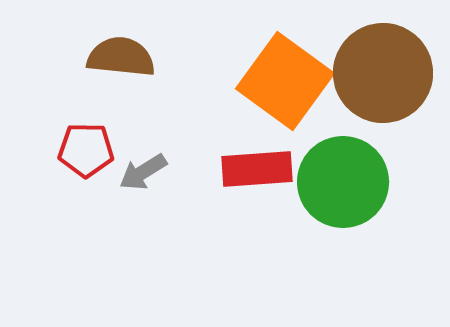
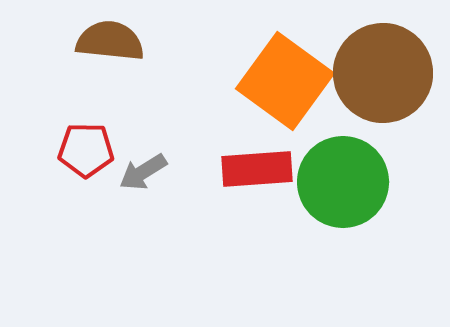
brown semicircle: moved 11 px left, 16 px up
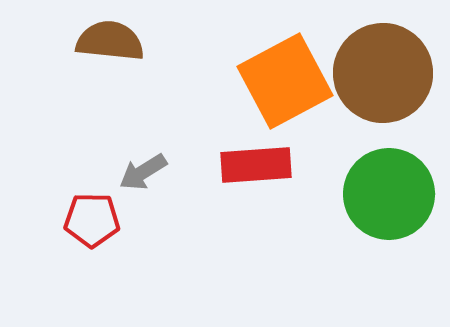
orange square: rotated 26 degrees clockwise
red pentagon: moved 6 px right, 70 px down
red rectangle: moved 1 px left, 4 px up
green circle: moved 46 px right, 12 px down
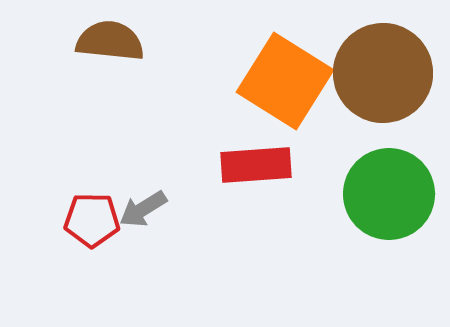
orange square: rotated 30 degrees counterclockwise
gray arrow: moved 37 px down
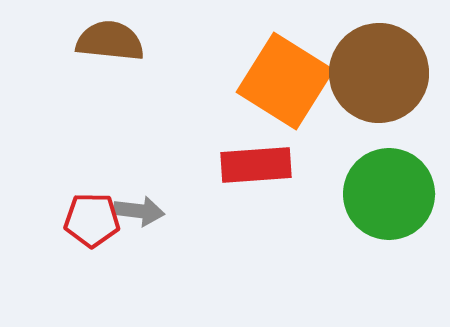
brown circle: moved 4 px left
gray arrow: moved 4 px left, 2 px down; rotated 141 degrees counterclockwise
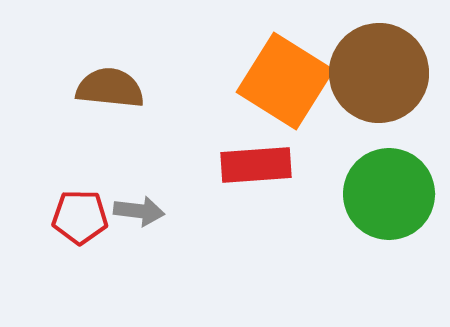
brown semicircle: moved 47 px down
red pentagon: moved 12 px left, 3 px up
